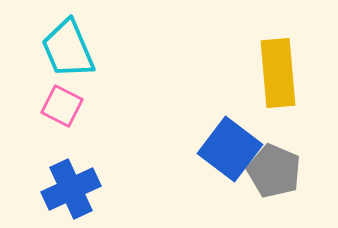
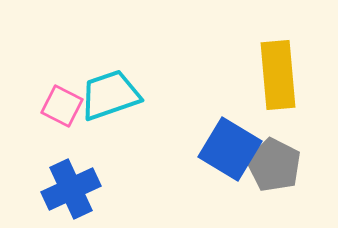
cyan trapezoid: moved 42 px right, 46 px down; rotated 94 degrees clockwise
yellow rectangle: moved 2 px down
blue square: rotated 6 degrees counterclockwise
gray pentagon: moved 6 px up; rotated 4 degrees clockwise
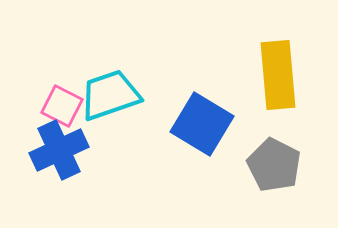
blue square: moved 28 px left, 25 px up
blue cross: moved 12 px left, 39 px up
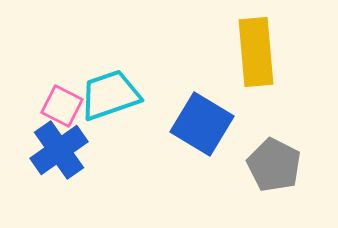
yellow rectangle: moved 22 px left, 23 px up
blue cross: rotated 10 degrees counterclockwise
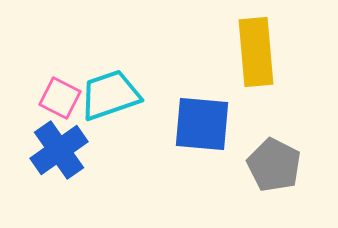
pink square: moved 2 px left, 8 px up
blue square: rotated 26 degrees counterclockwise
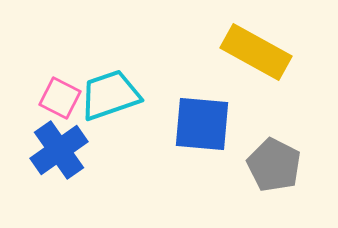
yellow rectangle: rotated 56 degrees counterclockwise
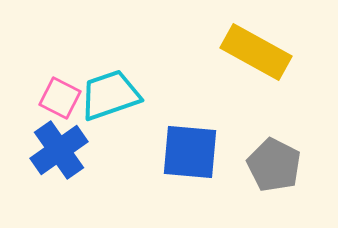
blue square: moved 12 px left, 28 px down
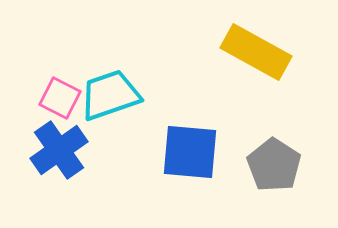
gray pentagon: rotated 6 degrees clockwise
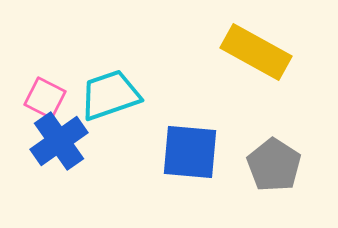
pink square: moved 15 px left
blue cross: moved 9 px up
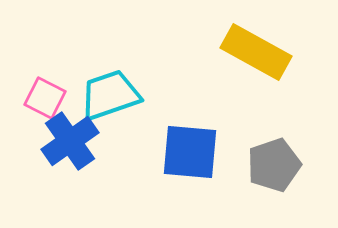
blue cross: moved 11 px right
gray pentagon: rotated 20 degrees clockwise
